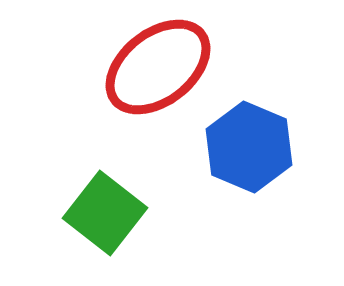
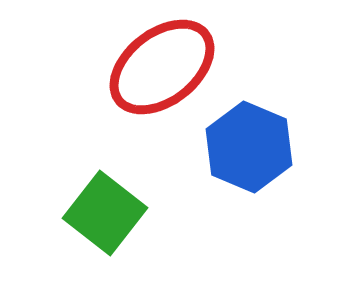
red ellipse: moved 4 px right
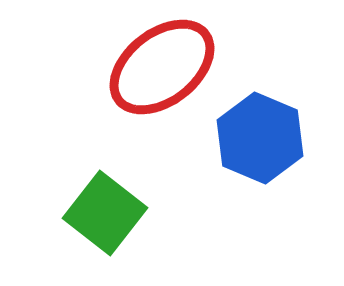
blue hexagon: moved 11 px right, 9 px up
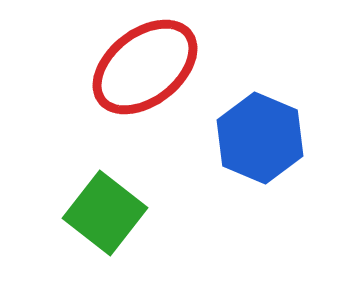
red ellipse: moved 17 px left
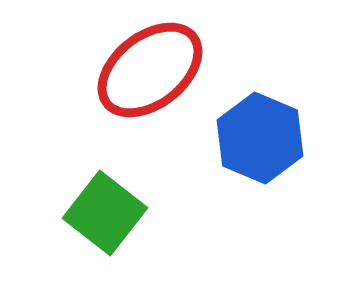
red ellipse: moved 5 px right, 3 px down
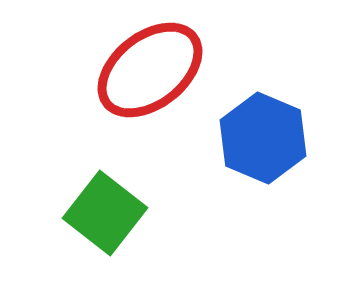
blue hexagon: moved 3 px right
